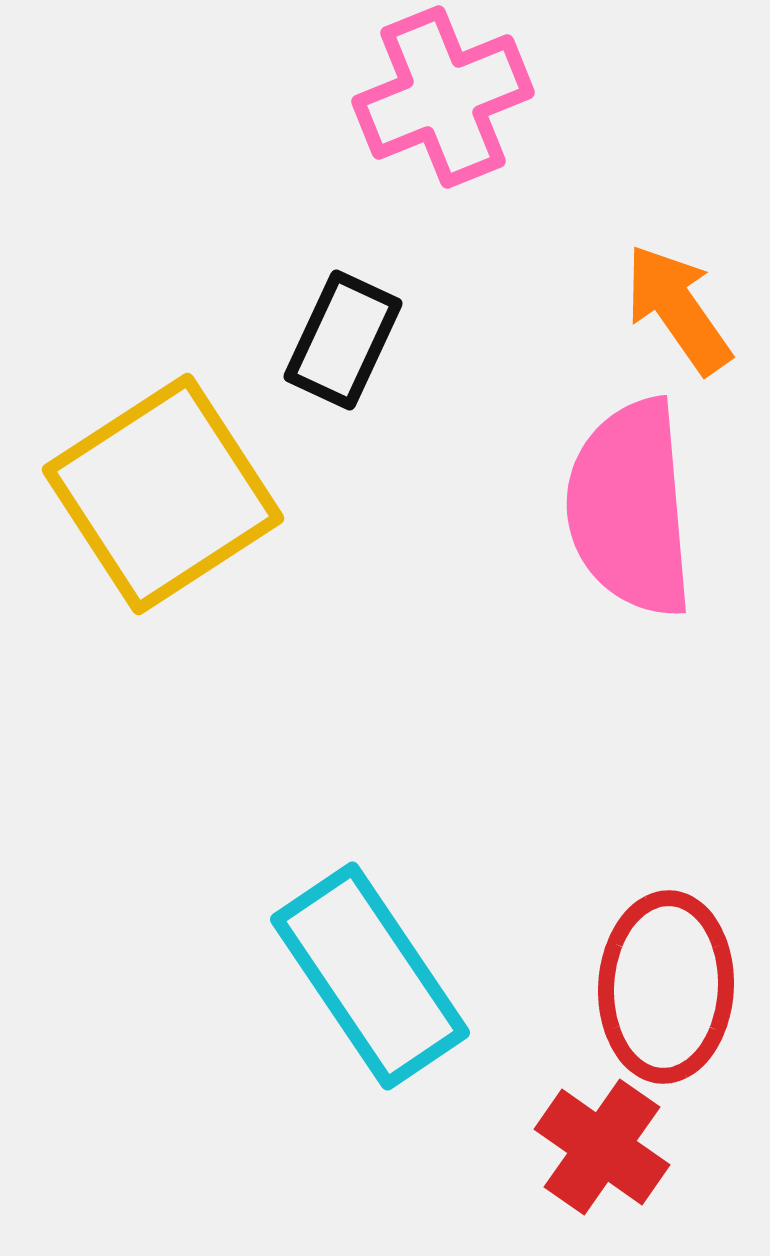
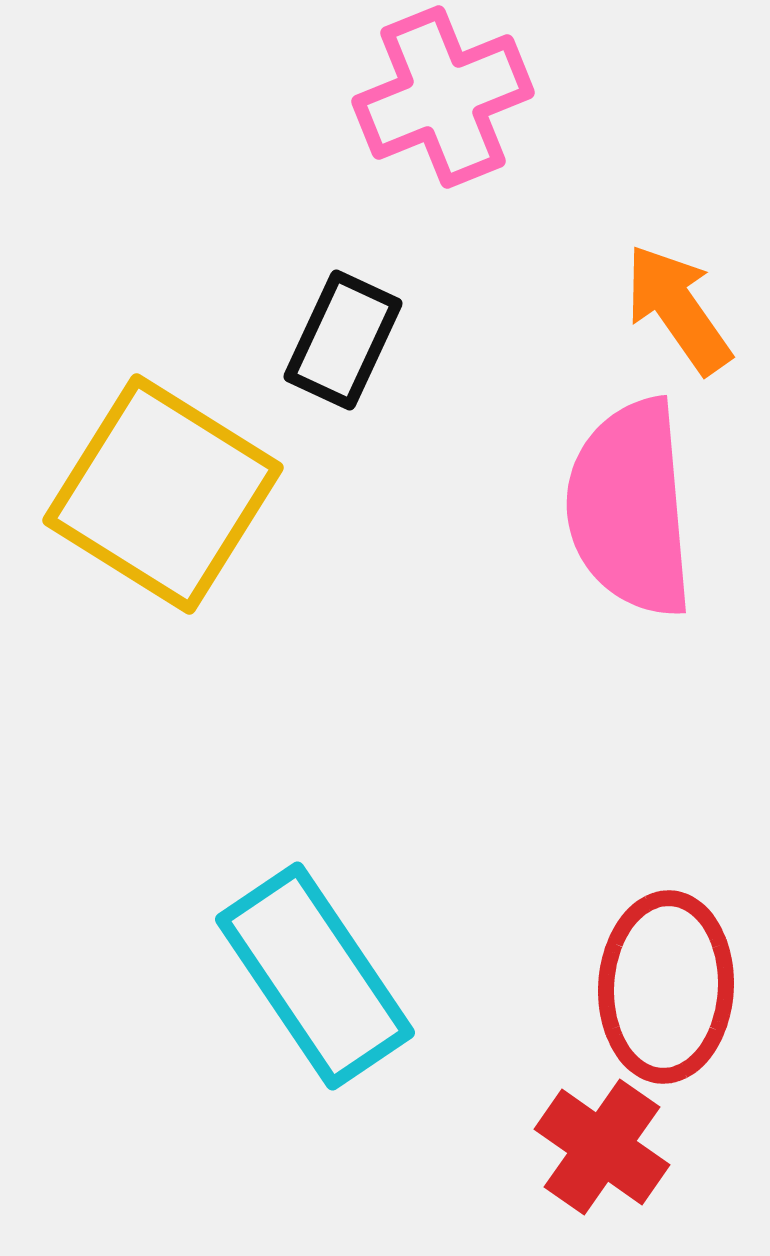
yellow square: rotated 25 degrees counterclockwise
cyan rectangle: moved 55 px left
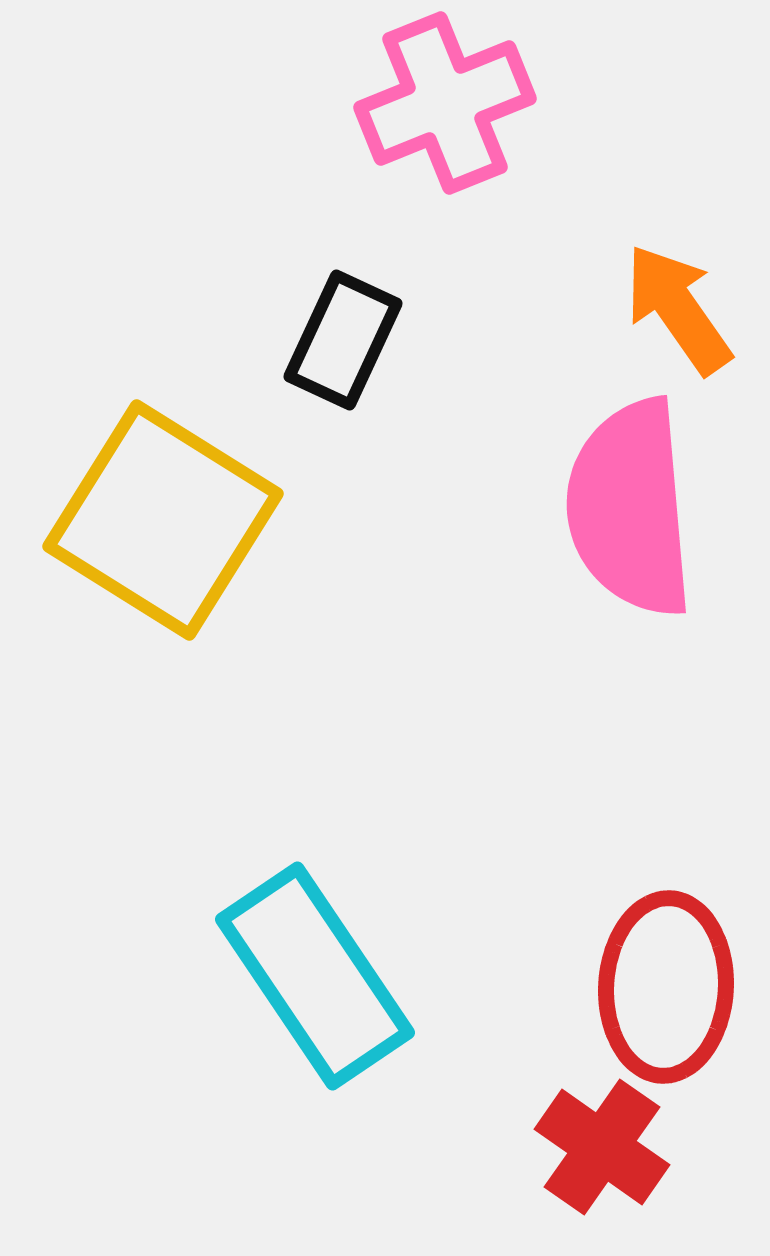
pink cross: moved 2 px right, 6 px down
yellow square: moved 26 px down
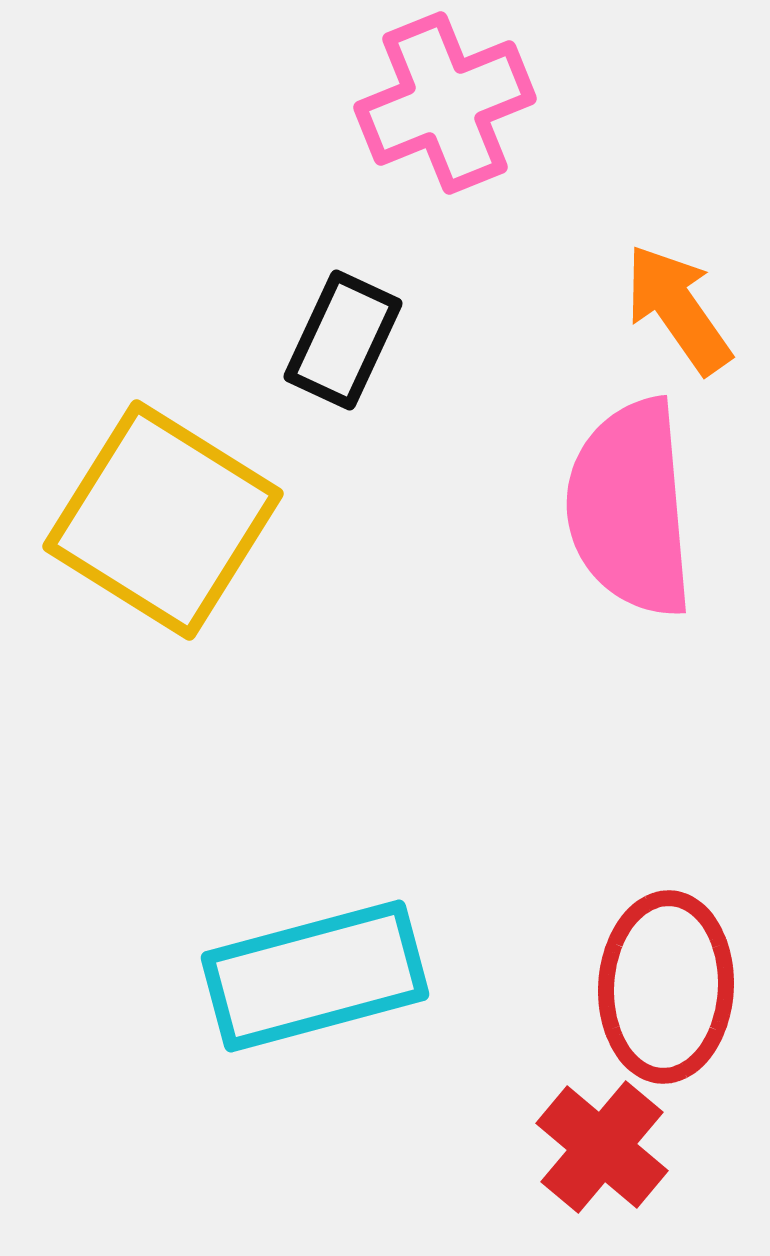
cyan rectangle: rotated 71 degrees counterclockwise
red cross: rotated 5 degrees clockwise
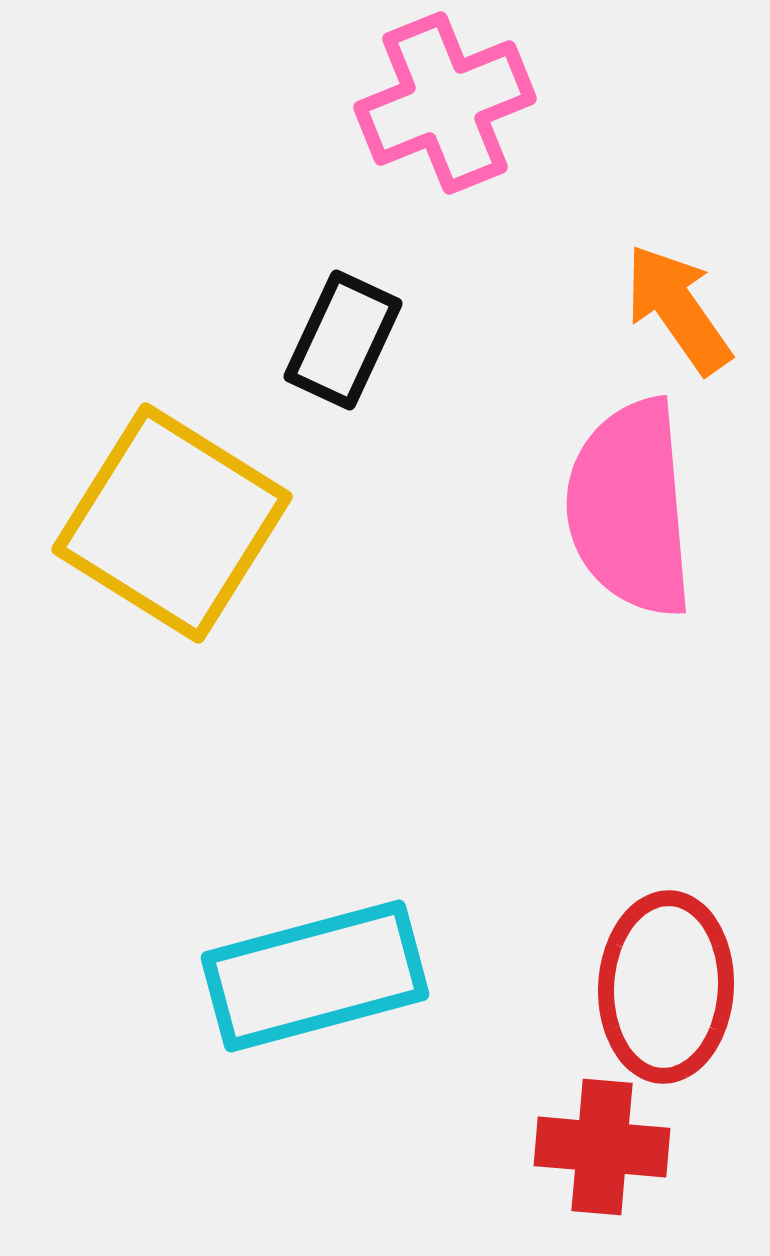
yellow square: moved 9 px right, 3 px down
red cross: rotated 35 degrees counterclockwise
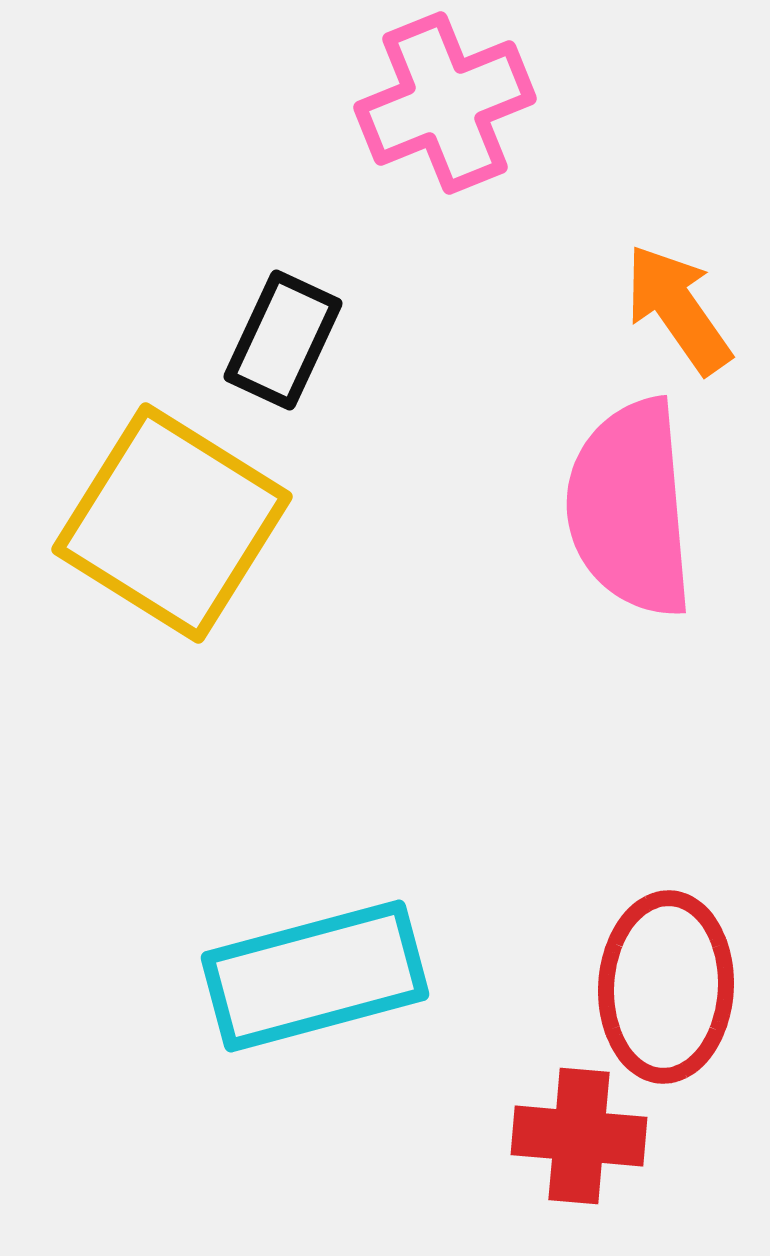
black rectangle: moved 60 px left
red cross: moved 23 px left, 11 px up
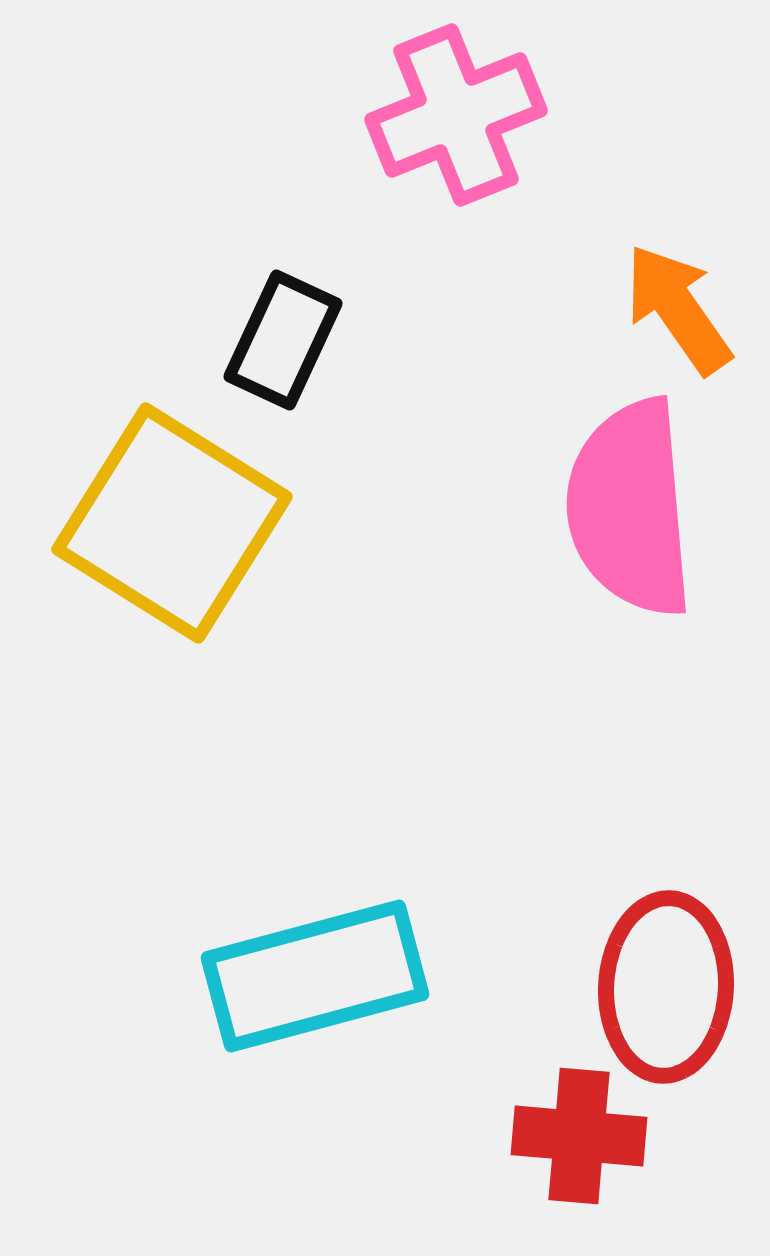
pink cross: moved 11 px right, 12 px down
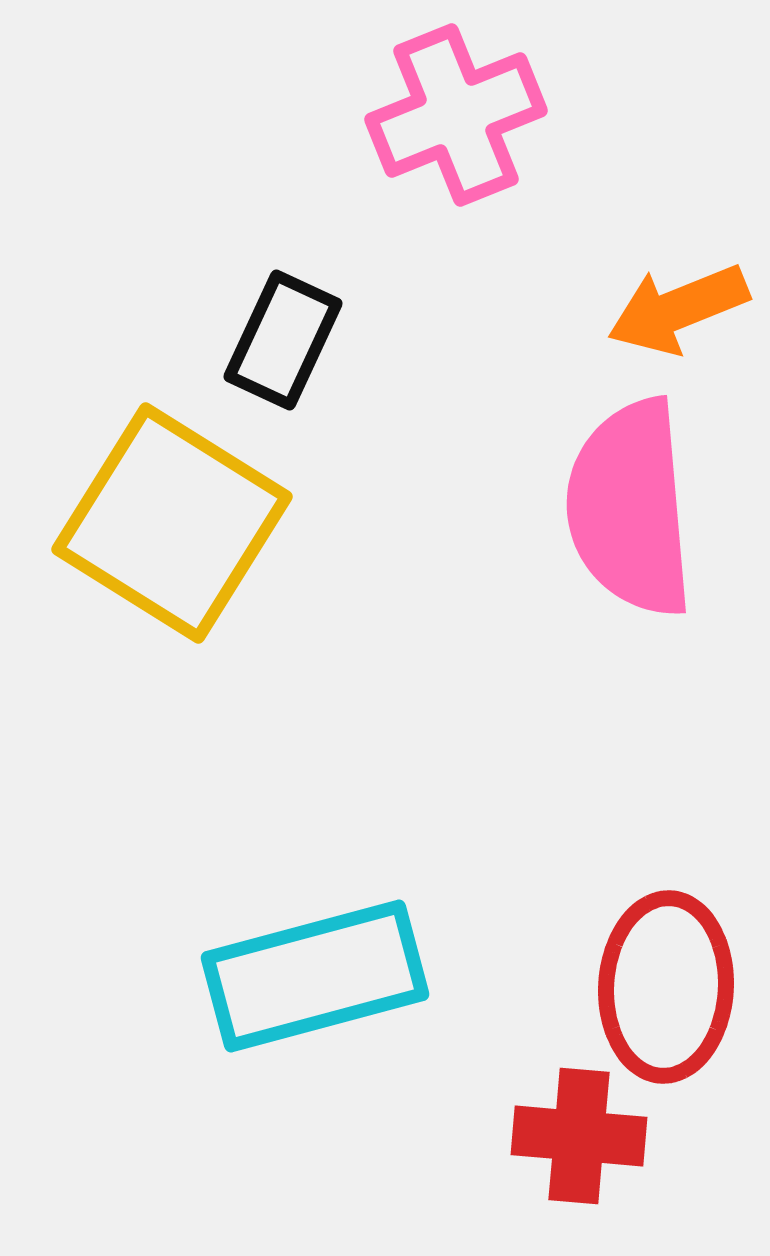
orange arrow: rotated 77 degrees counterclockwise
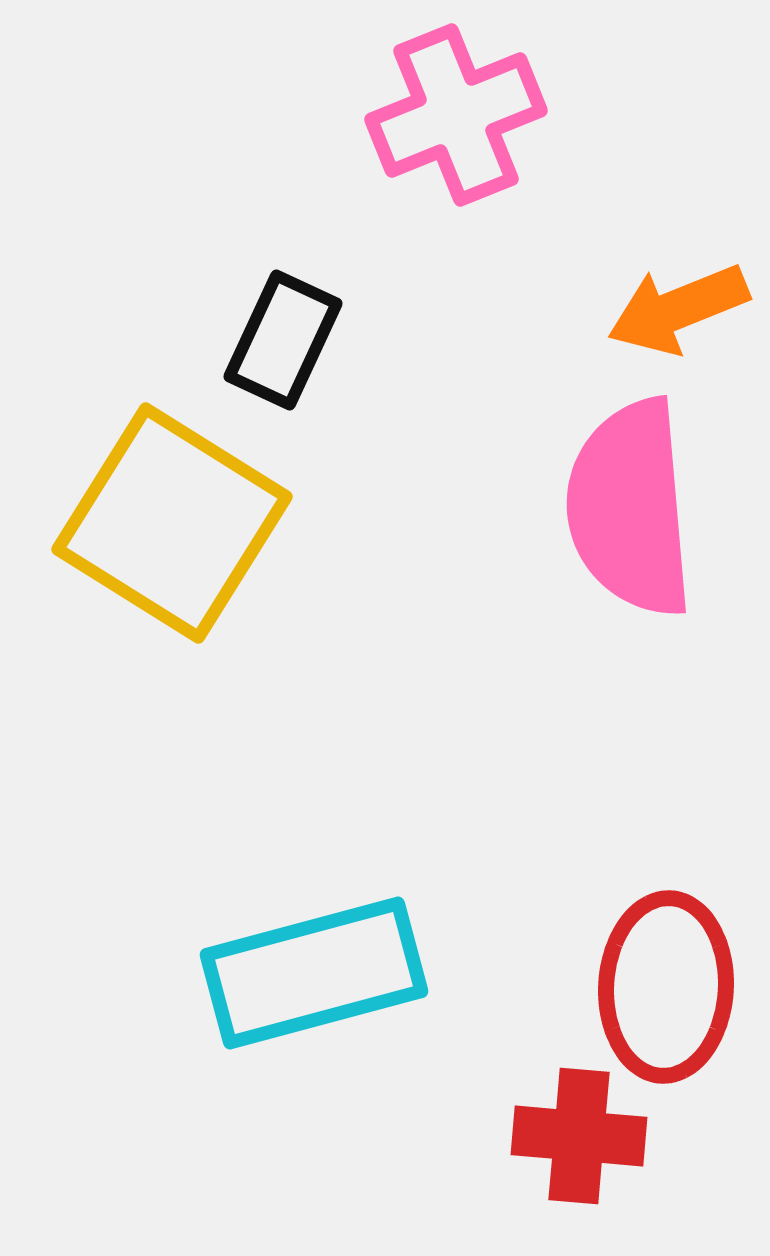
cyan rectangle: moved 1 px left, 3 px up
